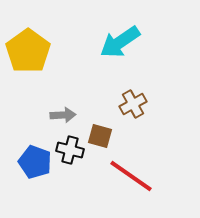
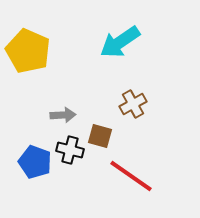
yellow pentagon: rotated 12 degrees counterclockwise
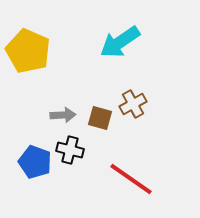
brown square: moved 18 px up
red line: moved 3 px down
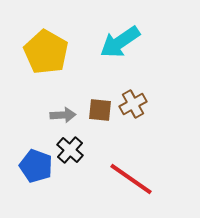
yellow pentagon: moved 18 px right, 1 px down; rotated 6 degrees clockwise
brown square: moved 8 px up; rotated 10 degrees counterclockwise
black cross: rotated 28 degrees clockwise
blue pentagon: moved 1 px right, 4 px down
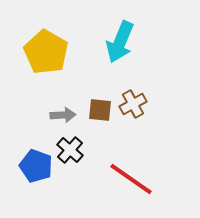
cyan arrow: rotated 33 degrees counterclockwise
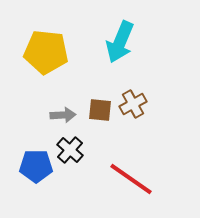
yellow pentagon: rotated 24 degrees counterclockwise
blue pentagon: rotated 20 degrees counterclockwise
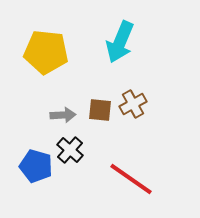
blue pentagon: rotated 16 degrees clockwise
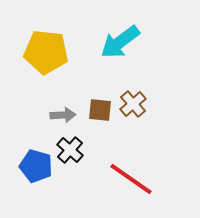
cyan arrow: rotated 30 degrees clockwise
brown cross: rotated 12 degrees counterclockwise
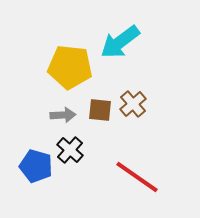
yellow pentagon: moved 24 px right, 15 px down
red line: moved 6 px right, 2 px up
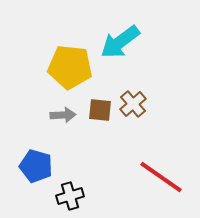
black cross: moved 46 px down; rotated 32 degrees clockwise
red line: moved 24 px right
